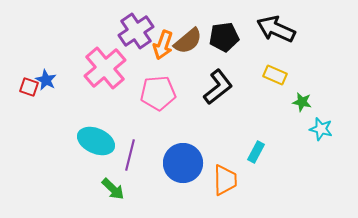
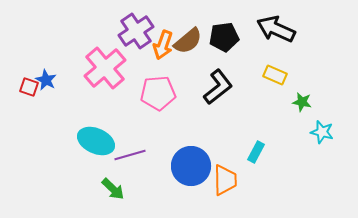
cyan star: moved 1 px right, 3 px down
purple line: rotated 60 degrees clockwise
blue circle: moved 8 px right, 3 px down
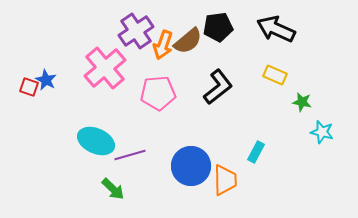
black pentagon: moved 6 px left, 10 px up
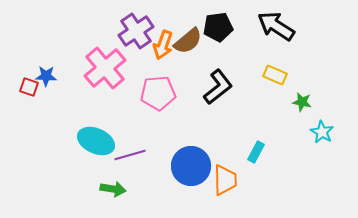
black arrow: moved 3 px up; rotated 9 degrees clockwise
blue star: moved 4 px up; rotated 25 degrees counterclockwise
cyan star: rotated 15 degrees clockwise
green arrow: rotated 35 degrees counterclockwise
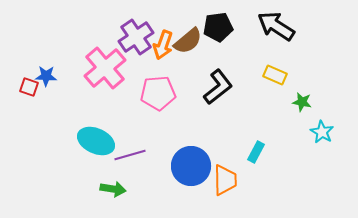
purple cross: moved 6 px down
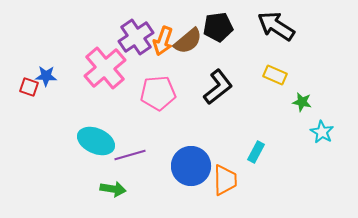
orange arrow: moved 4 px up
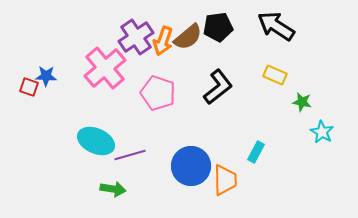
brown semicircle: moved 4 px up
pink pentagon: rotated 24 degrees clockwise
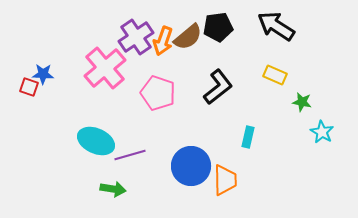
blue star: moved 3 px left, 2 px up
cyan rectangle: moved 8 px left, 15 px up; rotated 15 degrees counterclockwise
